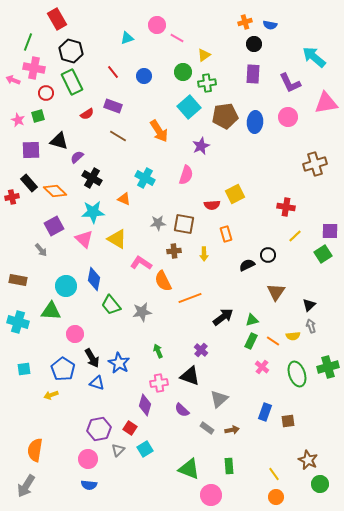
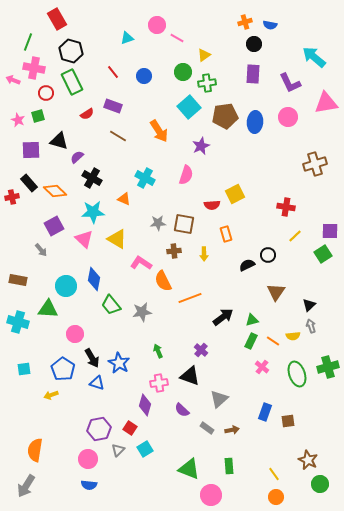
green triangle at (51, 311): moved 3 px left, 2 px up
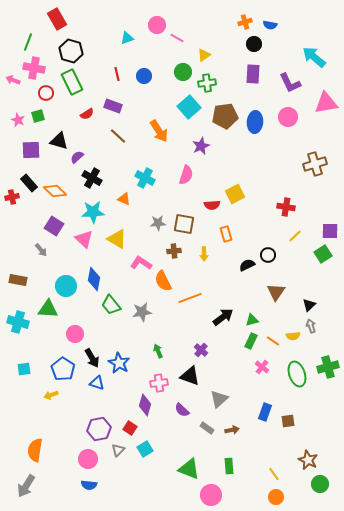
red line at (113, 72): moved 4 px right, 2 px down; rotated 24 degrees clockwise
brown line at (118, 136): rotated 12 degrees clockwise
purple square at (54, 226): rotated 30 degrees counterclockwise
